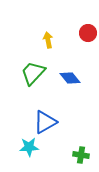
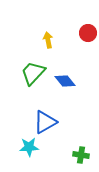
blue diamond: moved 5 px left, 3 px down
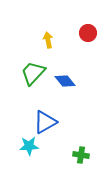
cyan star: moved 1 px up
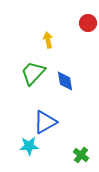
red circle: moved 10 px up
blue diamond: rotated 30 degrees clockwise
green cross: rotated 28 degrees clockwise
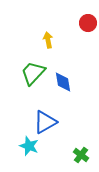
blue diamond: moved 2 px left, 1 px down
cyan star: rotated 24 degrees clockwise
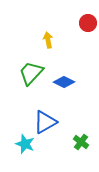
green trapezoid: moved 2 px left
blue diamond: moved 1 px right; rotated 55 degrees counterclockwise
cyan star: moved 4 px left, 2 px up
green cross: moved 13 px up
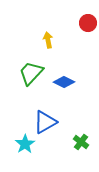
cyan star: rotated 18 degrees clockwise
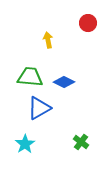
green trapezoid: moved 1 px left, 4 px down; rotated 52 degrees clockwise
blue triangle: moved 6 px left, 14 px up
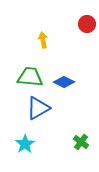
red circle: moved 1 px left, 1 px down
yellow arrow: moved 5 px left
blue triangle: moved 1 px left
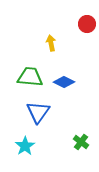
yellow arrow: moved 8 px right, 3 px down
blue triangle: moved 4 px down; rotated 25 degrees counterclockwise
cyan star: moved 2 px down
